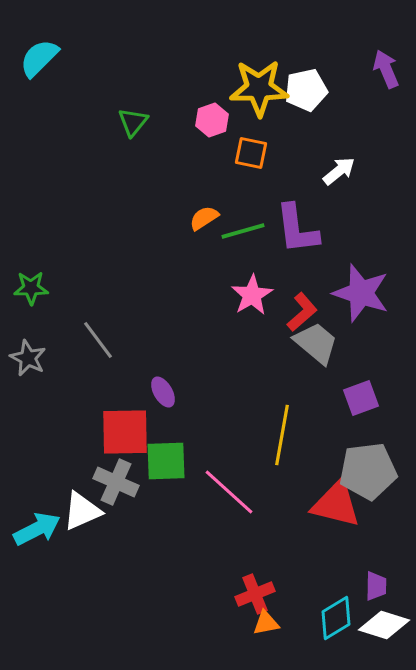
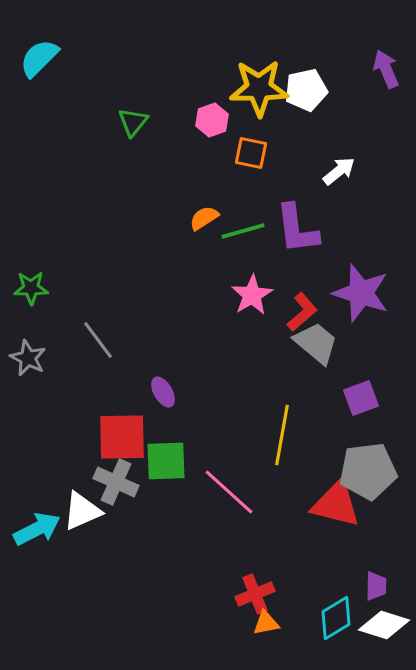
red square: moved 3 px left, 5 px down
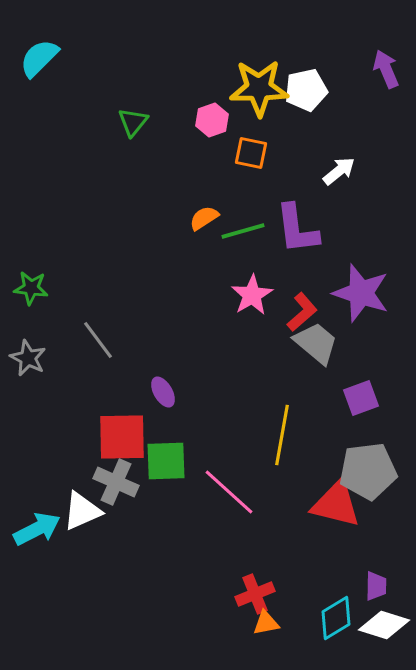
green star: rotated 8 degrees clockwise
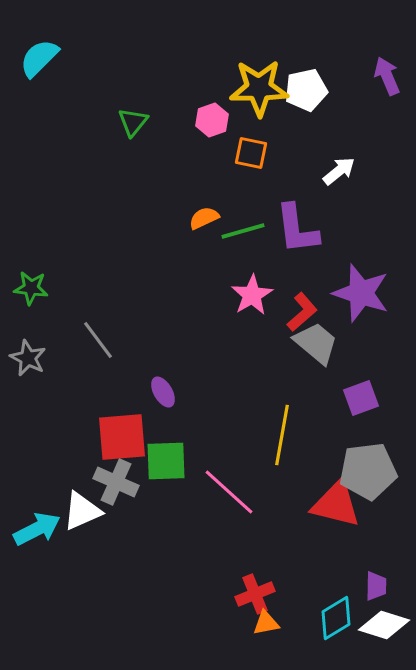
purple arrow: moved 1 px right, 7 px down
orange semicircle: rotated 8 degrees clockwise
red square: rotated 4 degrees counterclockwise
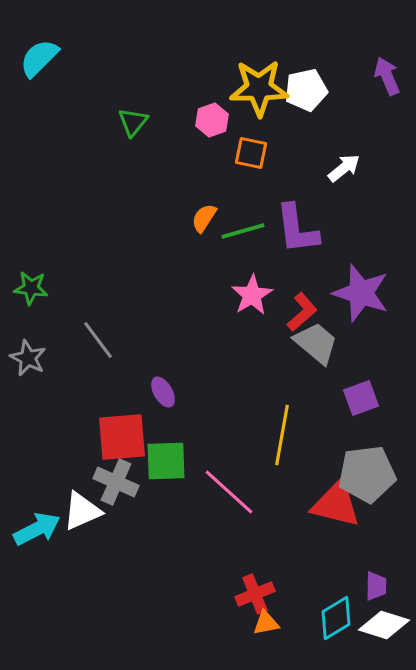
white arrow: moved 5 px right, 3 px up
orange semicircle: rotated 32 degrees counterclockwise
gray pentagon: moved 1 px left, 3 px down
